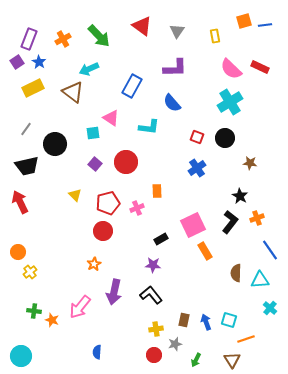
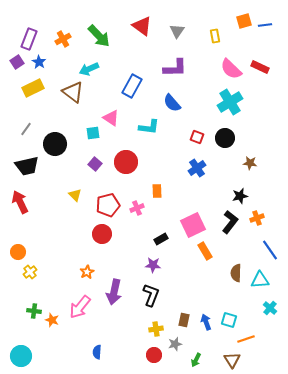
black star at (240, 196): rotated 28 degrees clockwise
red pentagon at (108, 203): moved 2 px down
red circle at (103, 231): moved 1 px left, 3 px down
orange star at (94, 264): moved 7 px left, 8 px down
black L-shape at (151, 295): rotated 60 degrees clockwise
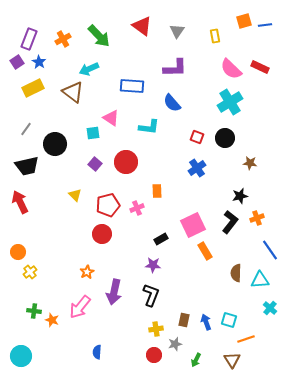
blue rectangle at (132, 86): rotated 65 degrees clockwise
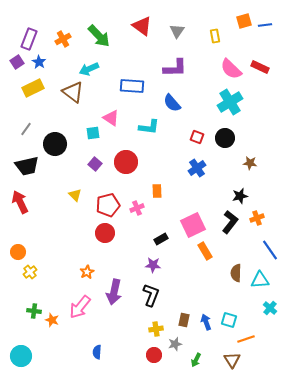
red circle at (102, 234): moved 3 px right, 1 px up
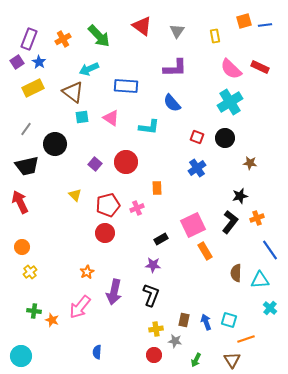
blue rectangle at (132, 86): moved 6 px left
cyan square at (93, 133): moved 11 px left, 16 px up
orange rectangle at (157, 191): moved 3 px up
orange circle at (18, 252): moved 4 px right, 5 px up
gray star at (175, 344): moved 3 px up; rotated 24 degrees clockwise
